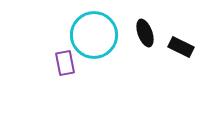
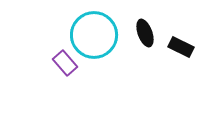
purple rectangle: rotated 30 degrees counterclockwise
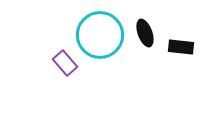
cyan circle: moved 6 px right
black rectangle: rotated 20 degrees counterclockwise
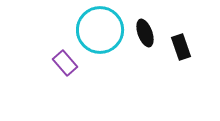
cyan circle: moved 5 px up
black rectangle: rotated 65 degrees clockwise
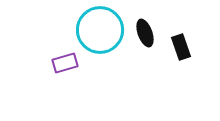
purple rectangle: rotated 65 degrees counterclockwise
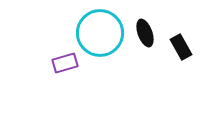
cyan circle: moved 3 px down
black rectangle: rotated 10 degrees counterclockwise
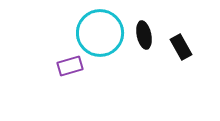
black ellipse: moved 1 px left, 2 px down; rotated 8 degrees clockwise
purple rectangle: moved 5 px right, 3 px down
